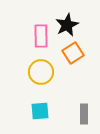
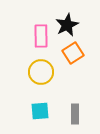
gray rectangle: moved 9 px left
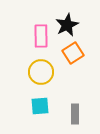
cyan square: moved 5 px up
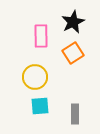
black star: moved 6 px right, 3 px up
yellow circle: moved 6 px left, 5 px down
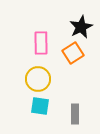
black star: moved 8 px right, 5 px down
pink rectangle: moved 7 px down
yellow circle: moved 3 px right, 2 px down
cyan square: rotated 12 degrees clockwise
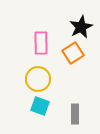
cyan square: rotated 12 degrees clockwise
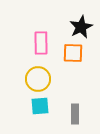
orange square: rotated 35 degrees clockwise
cyan square: rotated 24 degrees counterclockwise
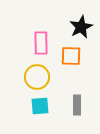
orange square: moved 2 px left, 3 px down
yellow circle: moved 1 px left, 2 px up
gray rectangle: moved 2 px right, 9 px up
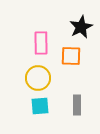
yellow circle: moved 1 px right, 1 px down
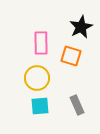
orange square: rotated 15 degrees clockwise
yellow circle: moved 1 px left
gray rectangle: rotated 24 degrees counterclockwise
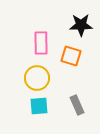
black star: moved 2 px up; rotated 25 degrees clockwise
cyan square: moved 1 px left
